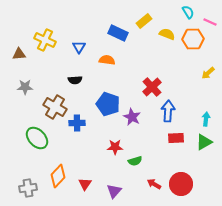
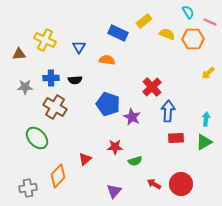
blue cross: moved 26 px left, 45 px up
red triangle: moved 25 px up; rotated 16 degrees clockwise
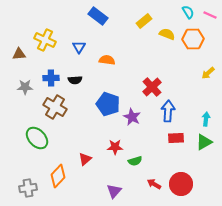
pink line: moved 7 px up
blue rectangle: moved 20 px left, 17 px up; rotated 12 degrees clockwise
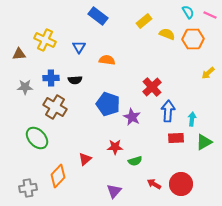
cyan arrow: moved 14 px left
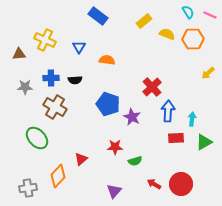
red triangle: moved 4 px left
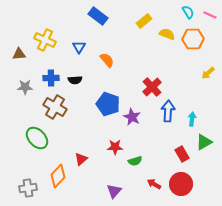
orange semicircle: rotated 42 degrees clockwise
red rectangle: moved 6 px right, 16 px down; rotated 63 degrees clockwise
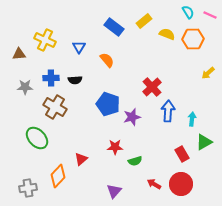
blue rectangle: moved 16 px right, 11 px down
purple star: rotated 30 degrees clockwise
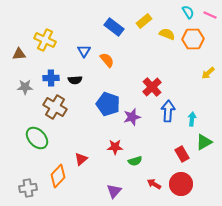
blue triangle: moved 5 px right, 4 px down
